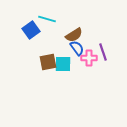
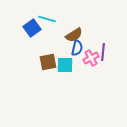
blue square: moved 1 px right, 2 px up
blue semicircle: rotated 49 degrees clockwise
purple line: rotated 24 degrees clockwise
pink cross: moved 2 px right; rotated 28 degrees counterclockwise
cyan square: moved 2 px right, 1 px down
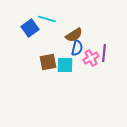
blue square: moved 2 px left
purple line: moved 1 px right, 1 px down
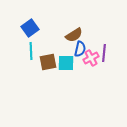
cyan line: moved 16 px left, 32 px down; rotated 72 degrees clockwise
blue semicircle: moved 3 px right, 1 px down
cyan square: moved 1 px right, 2 px up
